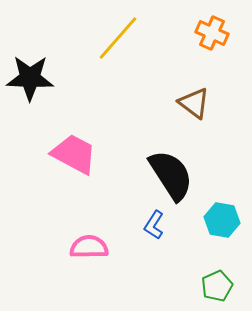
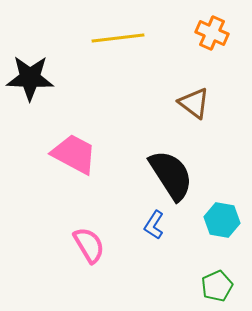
yellow line: rotated 42 degrees clockwise
pink semicircle: moved 2 px up; rotated 60 degrees clockwise
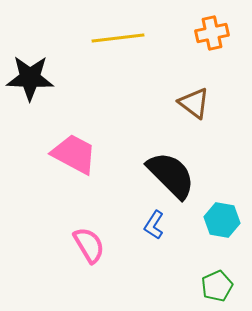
orange cross: rotated 36 degrees counterclockwise
black semicircle: rotated 12 degrees counterclockwise
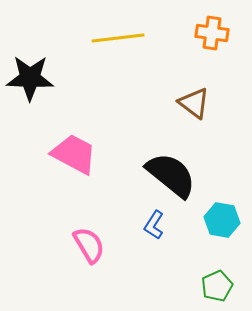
orange cross: rotated 20 degrees clockwise
black semicircle: rotated 6 degrees counterclockwise
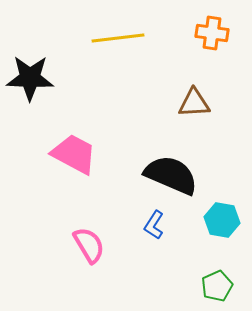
brown triangle: rotated 40 degrees counterclockwise
black semicircle: rotated 16 degrees counterclockwise
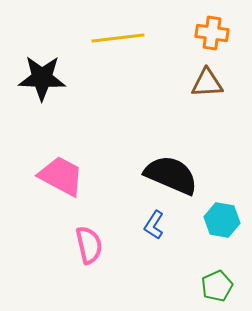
black star: moved 12 px right
brown triangle: moved 13 px right, 20 px up
pink trapezoid: moved 13 px left, 22 px down
pink semicircle: rotated 18 degrees clockwise
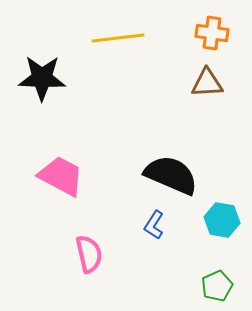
pink semicircle: moved 9 px down
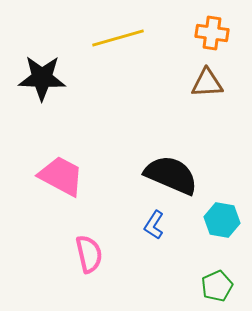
yellow line: rotated 9 degrees counterclockwise
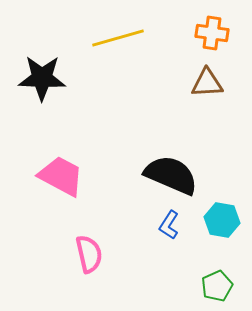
blue L-shape: moved 15 px right
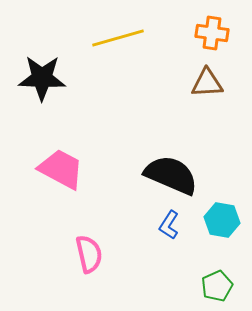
pink trapezoid: moved 7 px up
